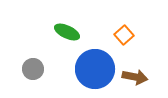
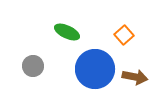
gray circle: moved 3 px up
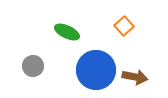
orange square: moved 9 px up
blue circle: moved 1 px right, 1 px down
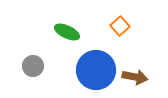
orange square: moved 4 px left
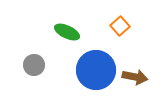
gray circle: moved 1 px right, 1 px up
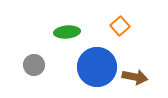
green ellipse: rotated 30 degrees counterclockwise
blue circle: moved 1 px right, 3 px up
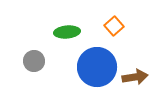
orange square: moved 6 px left
gray circle: moved 4 px up
brown arrow: rotated 20 degrees counterclockwise
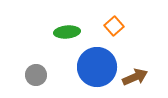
gray circle: moved 2 px right, 14 px down
brown arrow: rotated 15 degrees counterclockwise
